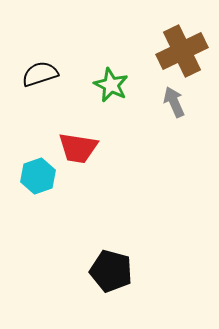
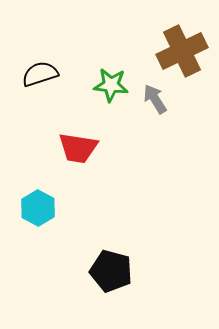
green star: rotated 20 degrees counterclockwise
gray arrow: moved 19 px left, 3 px up; rotated 8 degrees counterclockwise
cyan hexagon: moved 32 px down; rotated 12 degrees counterclockwise
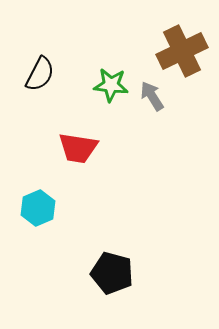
black semicircle: rotated 135 degrees clockwise
gray arrow: moved 3 px left, 3 px up
cyan hexagon: rotated 8 degrees clockwise
black pentagon: moved 1 px right, 2 px down
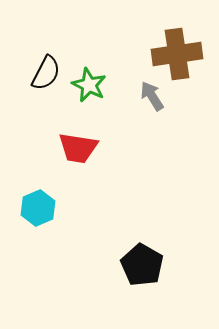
brown cross: moved 5 px left, 3 px down; rotated 18 degrees clockwise
black semicircle: moved 6 px right, 1 px up
green star: moved 22 px left; rotated 20 degrees clockwise
black pentagon: moved 30 px right, 8 px up; rotated 15 degrees clockwise
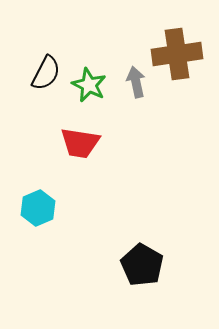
gray arrow: moved 16 px left, 14 px up; rotated 20 degrees clockwise
red trapezoid: moved 2 px right, 5 px up
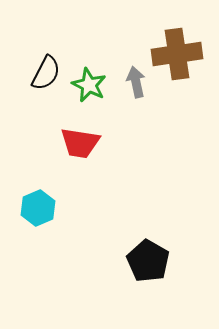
black pentagon: moved 6 px right, 4 px up
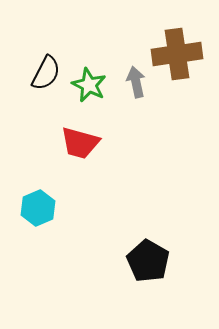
red trapezoid: rotated 6 degrees clockwise
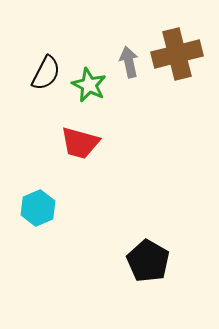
brown cross: rotated 6 degrees counterclockwise
gray arrow: moved 7 px left, 20 px up
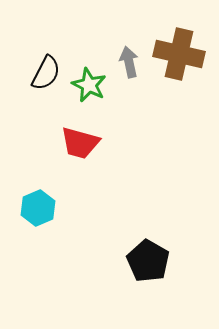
brown cross: moved 2 px right; rotated 27 degrees clockwise
